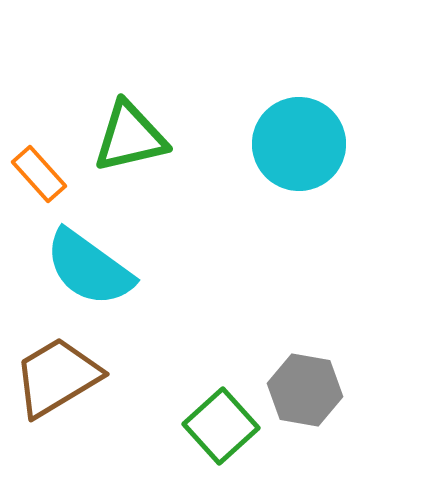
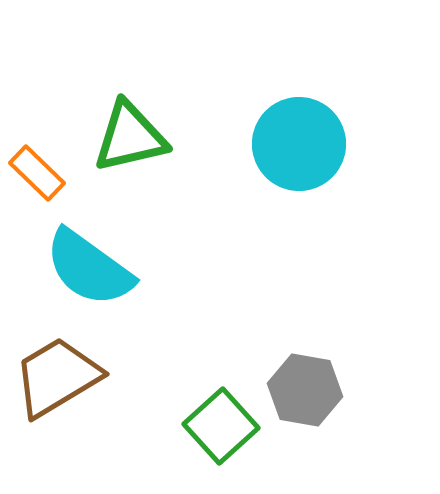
orange rectangle: moved 2 px left, 1 px up; rotated 4 degrees counterclockwise
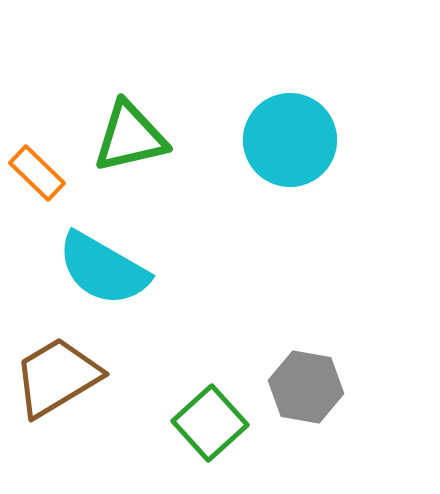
cyan circle: moved 9 px left, 4 px up
cyan semicircle: moved 14 px right, 1 px down; rotated 6 degrees counterclockwise
gray hexagon: moved 1 px right, 3 px up
green square: moved 11 px left, 3 px up
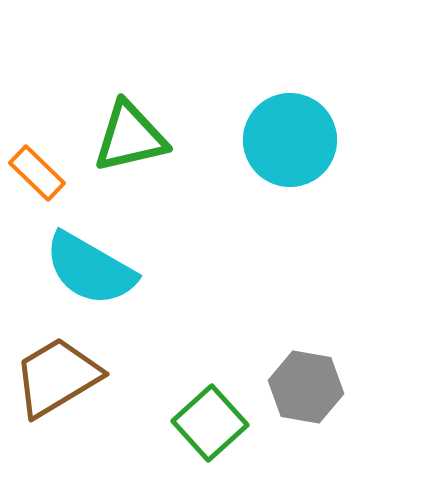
cyan semicircle: moved 13 px left
